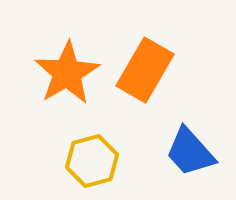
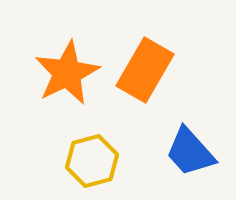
orange star: rotated 4 degrees clockwise
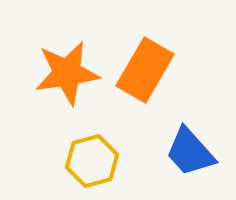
orange star: rotated 18 degrees clockwise
